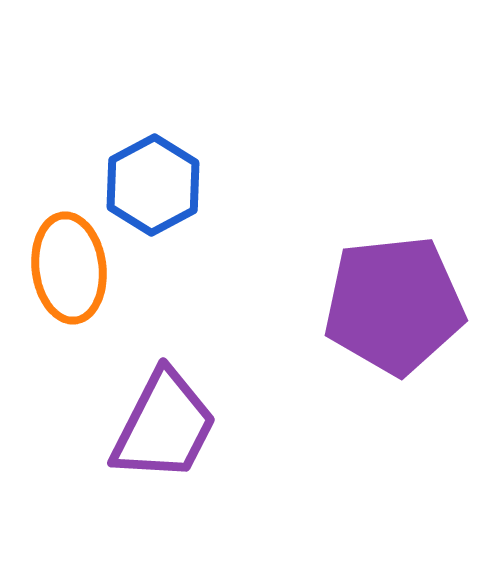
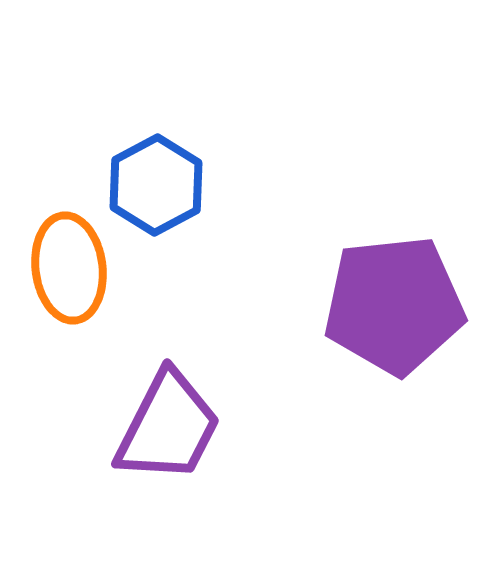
blue hexagon: moved 3 px right
purple trapezoid: moved 4 px right, 1 px down
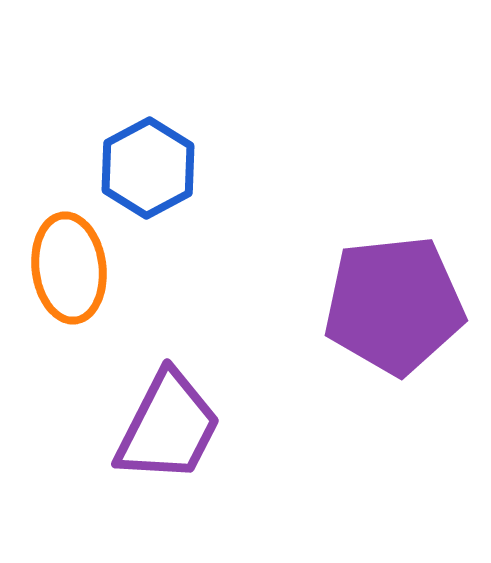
blue hexagon: moved 8 px left, 17 px up
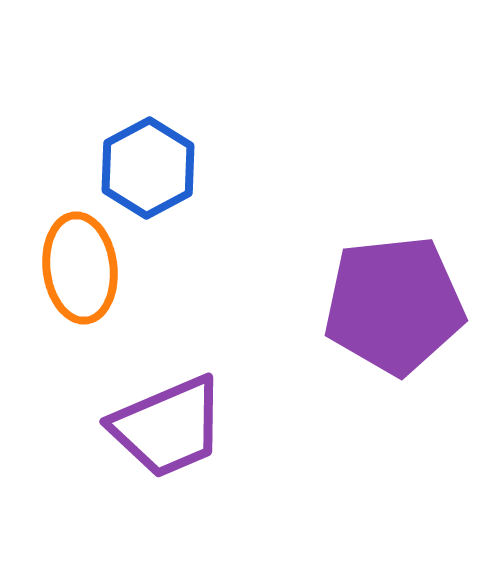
orange ellipse: moved 11 px right
purple trapezoid: rotated 40 degrees clockwise
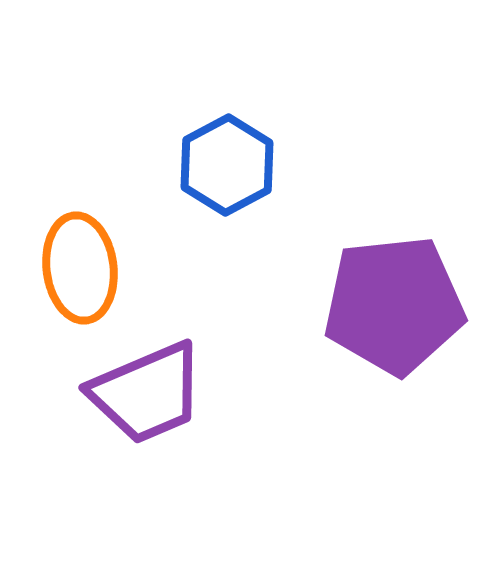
blue hexagon: moved 79 px right, 3 px up
purple trapezoid: moved 21 px left, 34 px up
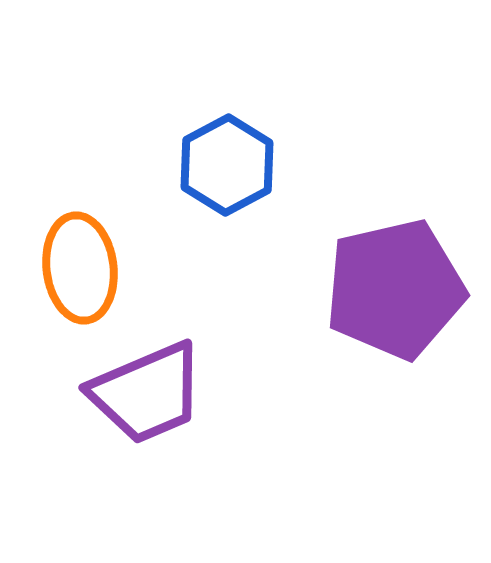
purple pentagon: moved 1 px right, 16 px up; rotated 7 degrees counterclockwise
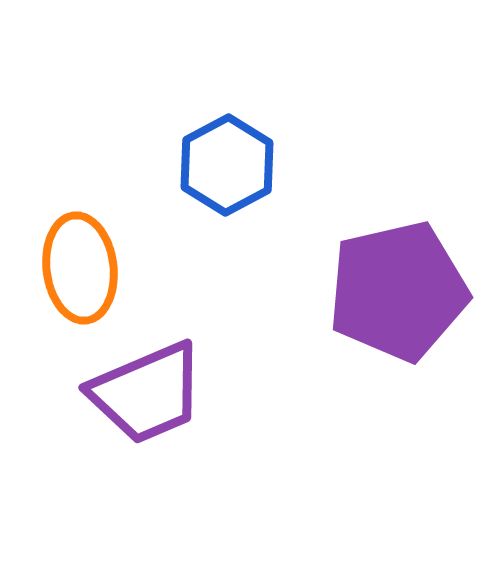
purple pentagon: moved 3 px right, 2 px down
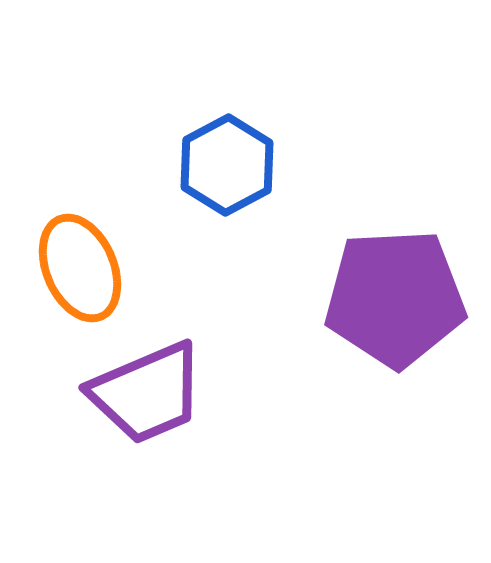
orange ellipse: rotated 16 degrees counterclockwise
purple pentagon: moved 3 px left, 7 px down; rotated 10 degrees clockwise
